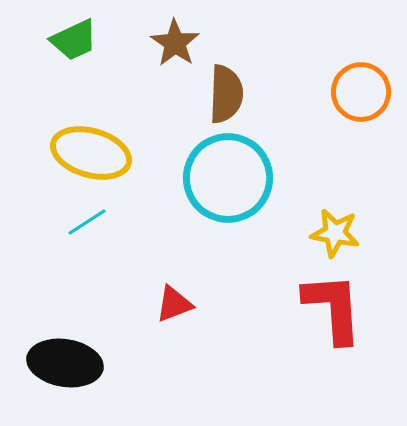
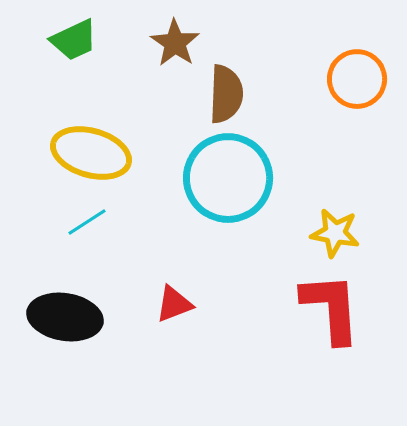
orange circle: moved 4 px left, 13 px up
red L-shape: moved 2 px left
black ellipse: moved 46 px up
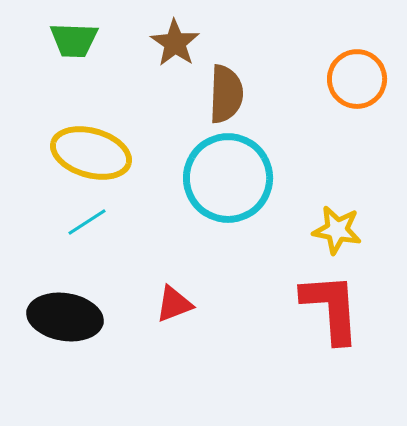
green trapezoid: rotated 27 degrees clockwise
yellow star: moved 2 px right, 3 px up
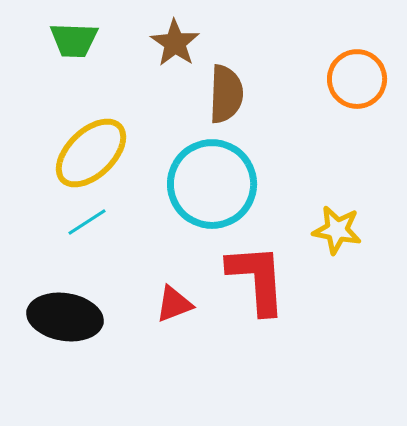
yellow ellipse: rotated 60 degrees counterclockwise
cyan circle: moved 16 px left, 6 px down
red L-shape: moved 74 px left, 29 px up
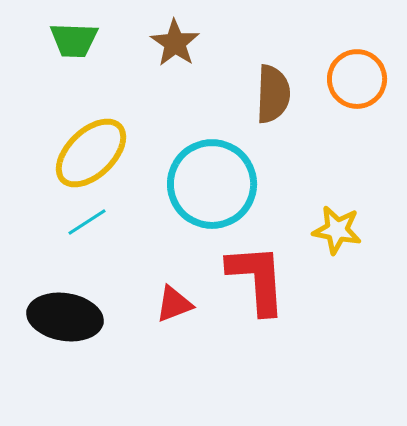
brown semicircle: moved 47 px right
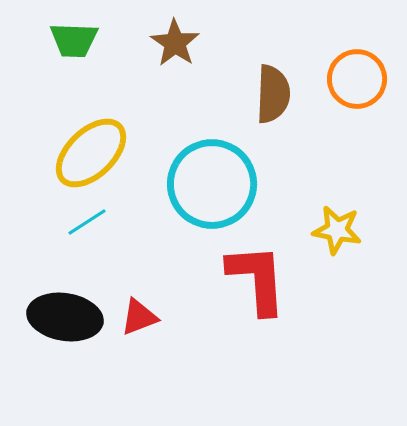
red triangle: moved 35 px left, 13 px down
